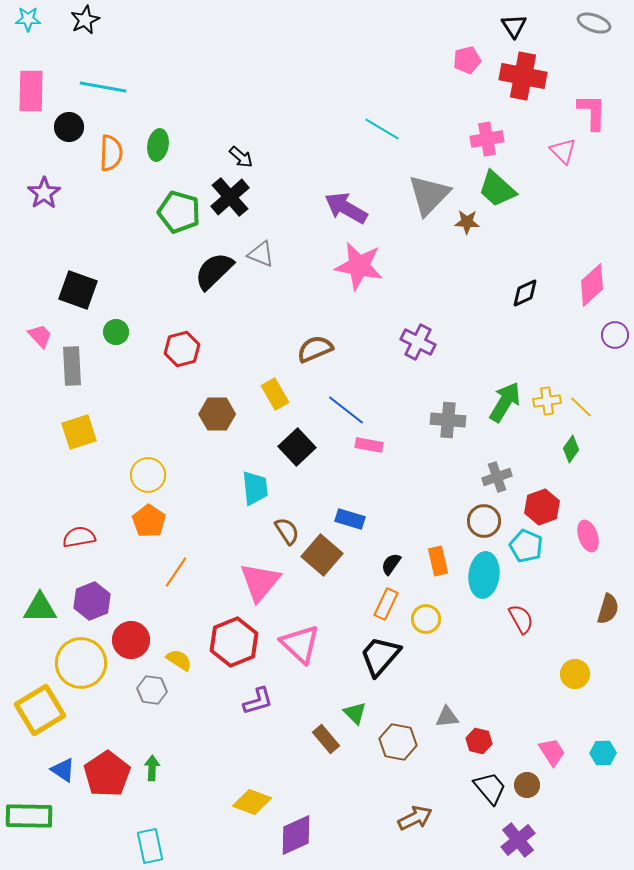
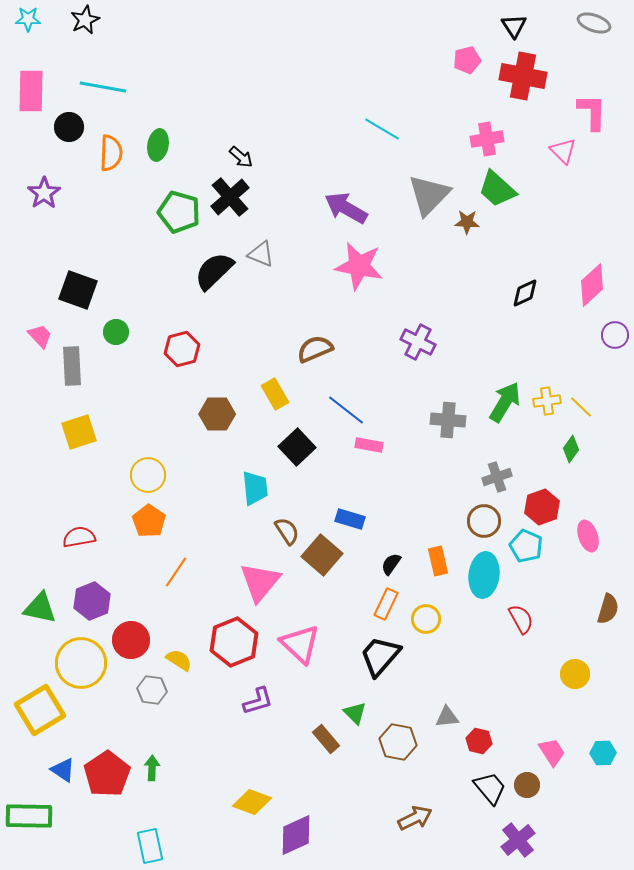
green triangle at (40, 608): rotated 12 degrees clockwise
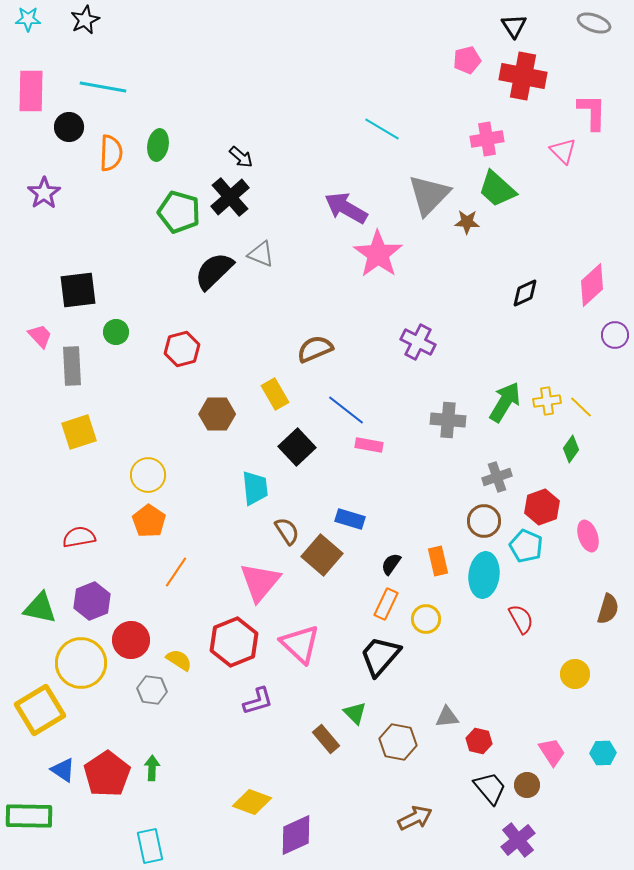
pink star at (359, 266): moved 19 px right, 12 px up; rotated 24 degrees clockwise
black square at (78, 290): rotated 27 degrees counterclockwise
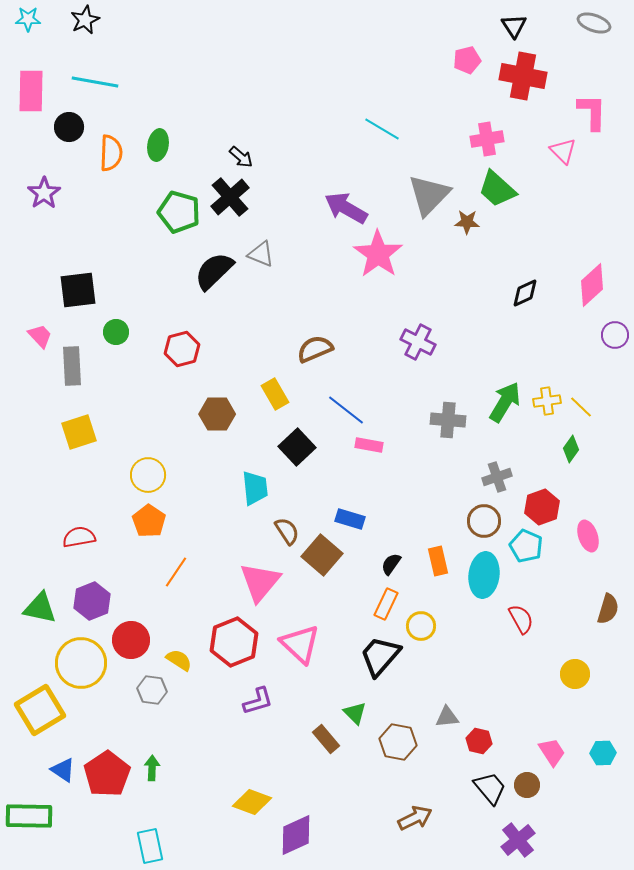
cyan line at (103, 87): moved 8 px left, 5 px up
yellow circle at (426, 619): moved 5 px left, 7 px down
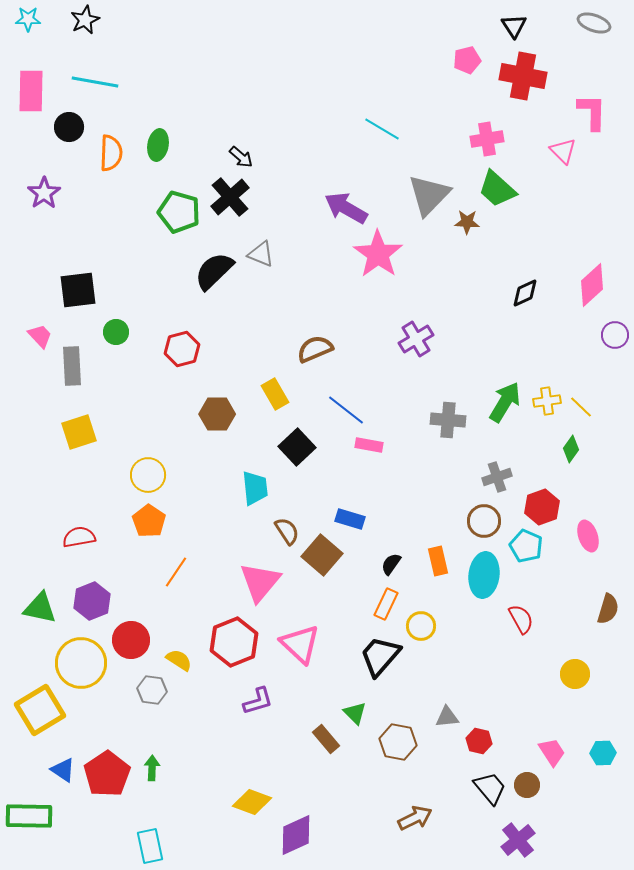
purple cross at (418, 342): moved 2 px left, 3 px up; rotated 32 degrees clockwise
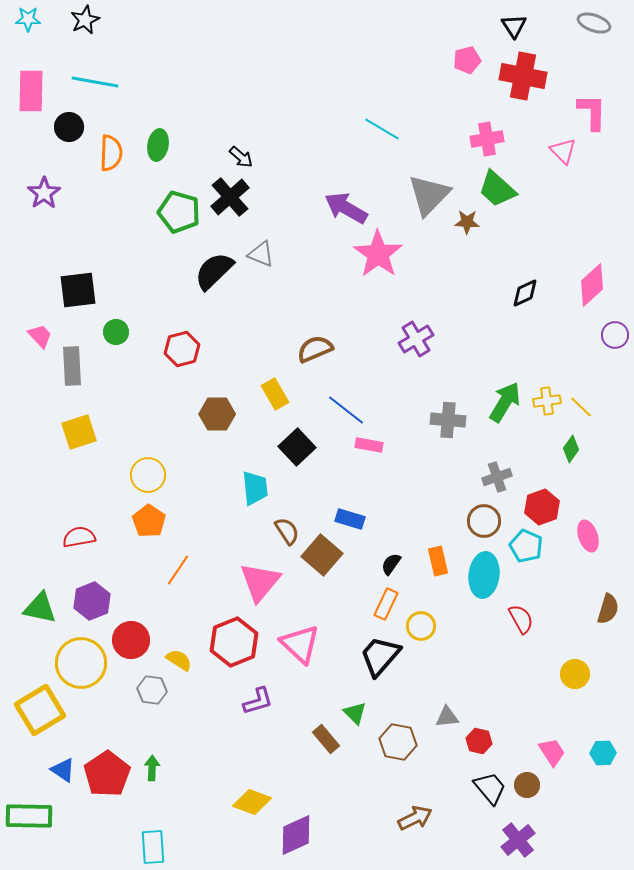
orange line at (176, 572): moved 2 px right, 2 px up
cyan rectangle at (150, 846): moved 3 px right, 1 px down; rotated 8 degrees clockwise
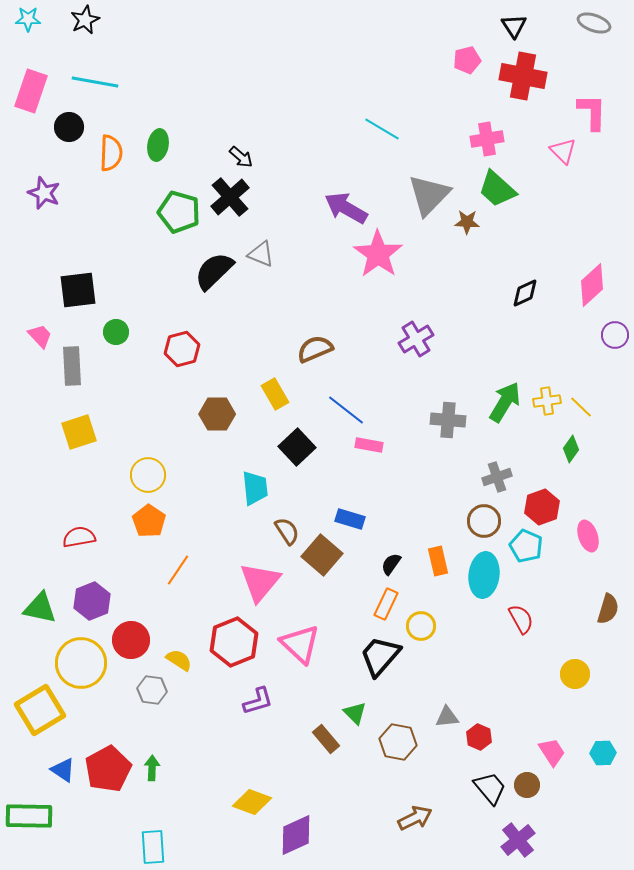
pink rectangle at (31, 91): rotated 18 degrees clockwise
purple star at (44, 193): rotated 16 degrees counterclockwise
red hexagon at (479, 741): moved 4 px up; rotated 10 degrees clockwise
red pentagon at (107, 774): moved 1 px right, 5 px up; rotated 6 degrees clockwise
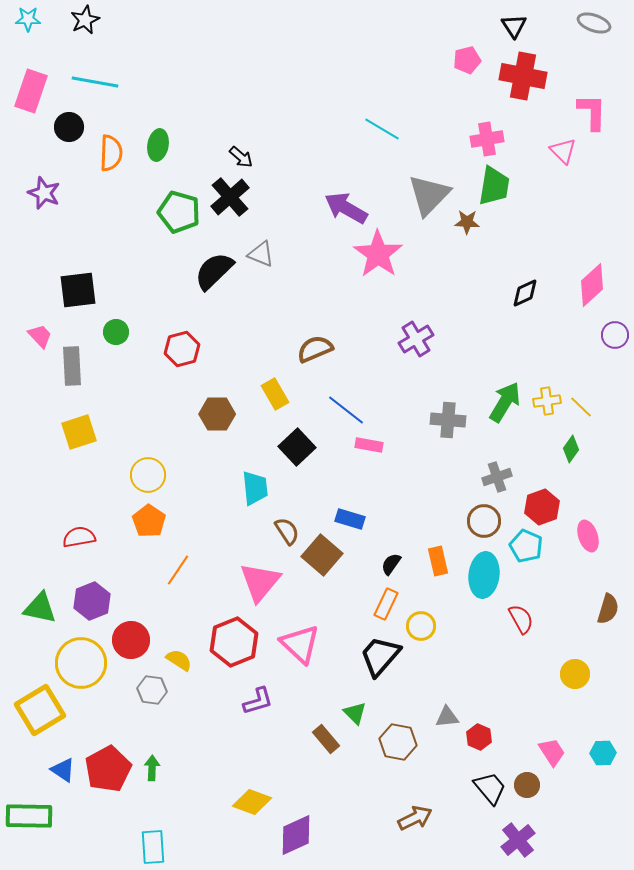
green trapezoid at (497, 189): moved 3 px left, 3 px up; rotated 123 degrees counterclockwise
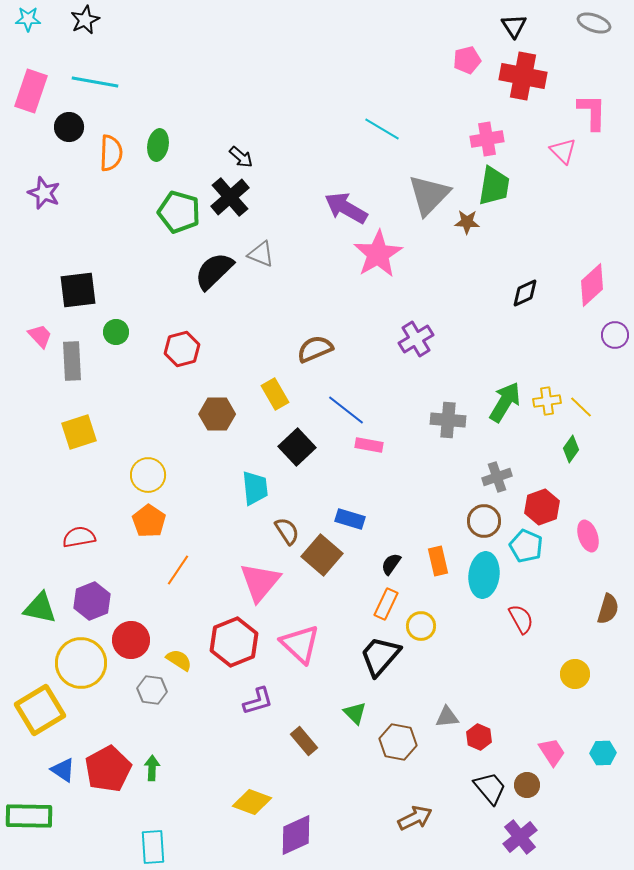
pink star at (378, 254): rotated 6 degrees clockwise
gray rectangle at (72, 366): moved 5 px up
brown rectangle at (326, 739): moved 22 px left, 2 px down
purple cross at (518, 840): moved 2 px right, 3 px up
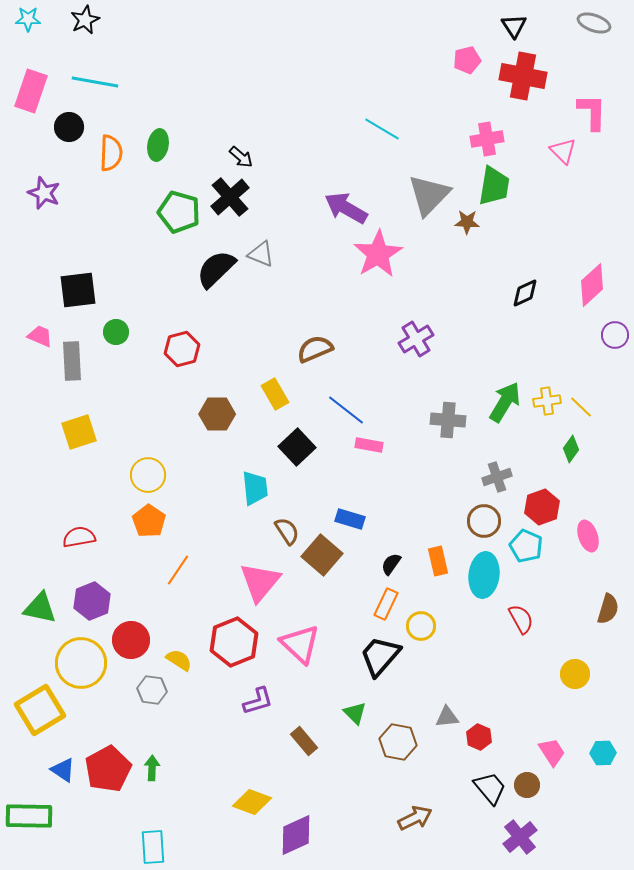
black semicircle at (214, 271): moved 2 px right, 2 px up
pink trapezoid at (40, 336): rotated 24 degrees counterclockwise
